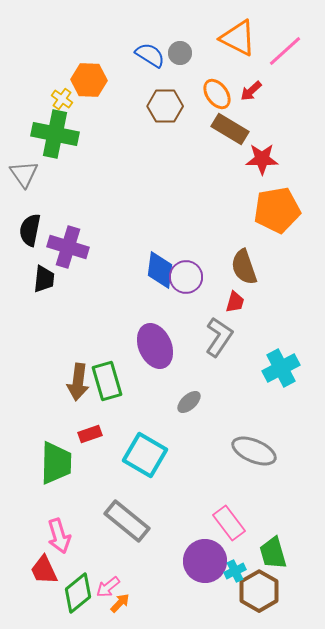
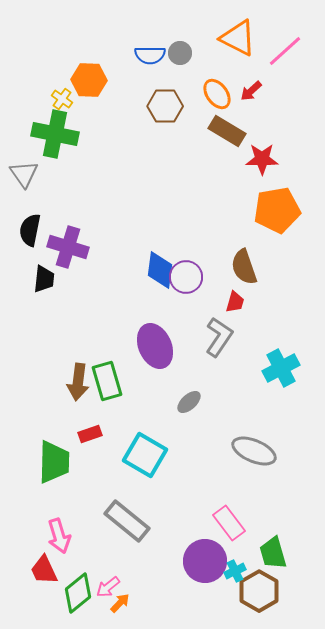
blue semicircle at (150, 55): rotated 148 degrees clockwise
brown rectangle at (230, 129): moved 3 px left, 2 px down
green trapezoid at (56, 463): moved 2 px left, 1 px up
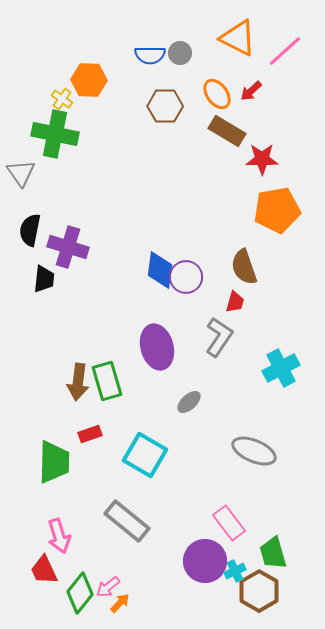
gray triangle at (24, 174): moved 3 px left, 1 px up
purple ellipse at (155, 346): moved 2 px right, 1 px down; rotated 9 degrees clockwise
green diamond at (78, 593): moved 2 px right; rotated 12 degrees counterclockwise
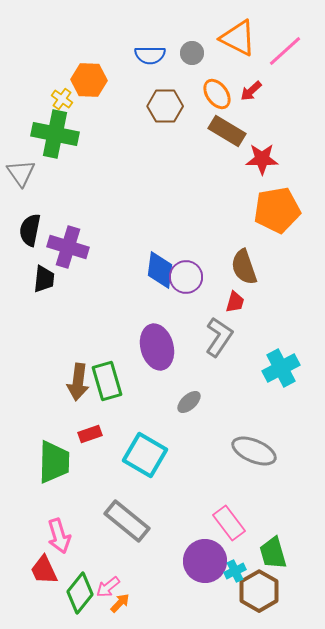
gray circle at (180, 53): moved 12 px right
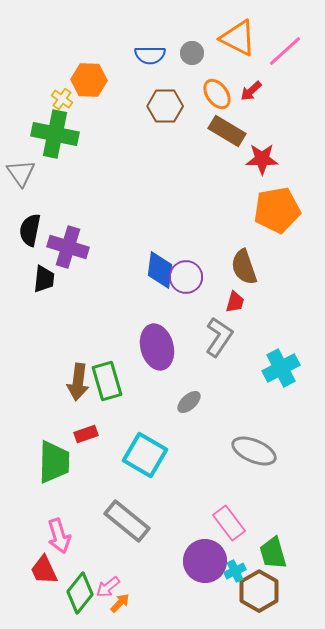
red rectangle at (90, 434): moved 4 px left
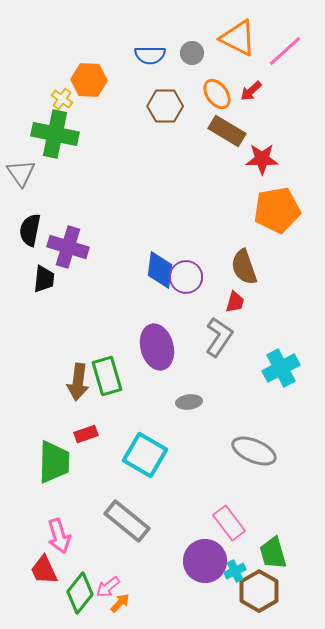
green rectangle at (107, 381): moved 5 px up
gray ellipse at (189, 402): rotated 35 degrees clockwise
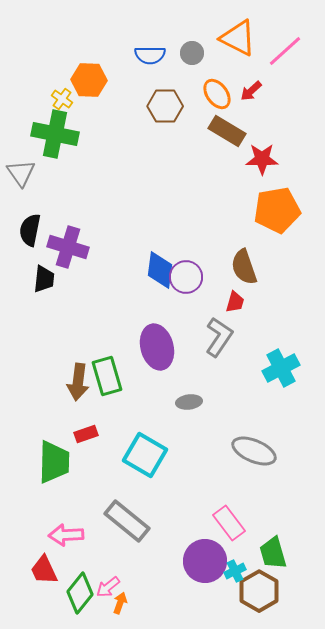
pink arrow at (59, 536): moved 7 px right, 1 px up; rotated 104 degrees clockwise
orange arrow at (120, 603): rotated 25 degrees counterclockwise
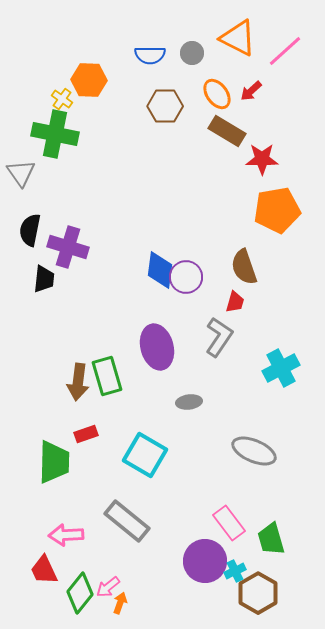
green trapezoid at (273, 553): moved 2 px left, 14 px up
brown hexagon at (259, 591): moved 1 px left, 2 px down
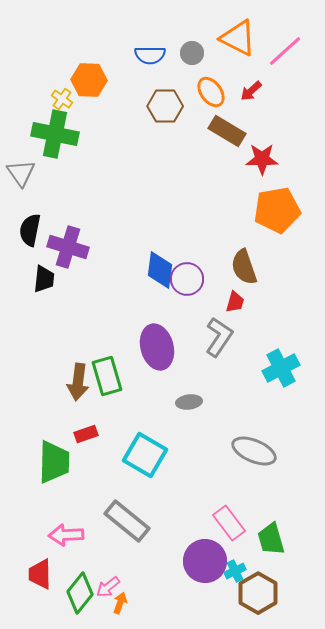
orange ellipse at (217, 94): moved 6 px left, 2 px up
purple circle at (186, 277): moved 1 px right, 2 px down
red trapezoid at (44, 570): moved 4 px left, 4 px down; rotated 24 degrees clockwise
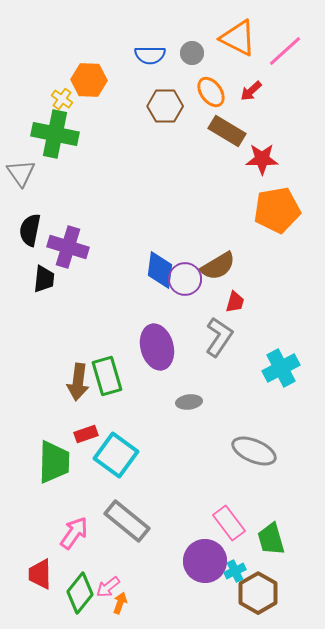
brown semicircle at (244, 267): moved 26 px left, 1 px up; rotated 102 degrees counterclockwise
purple circle at (187, 279): moved 2 px left
cyan square at (145, 455): moved 29 px left; rotated 6 degrees clockwise
pink arrow at (66, 535): moved 8 px right, 2 px up; rotated 128 degrees clockwise
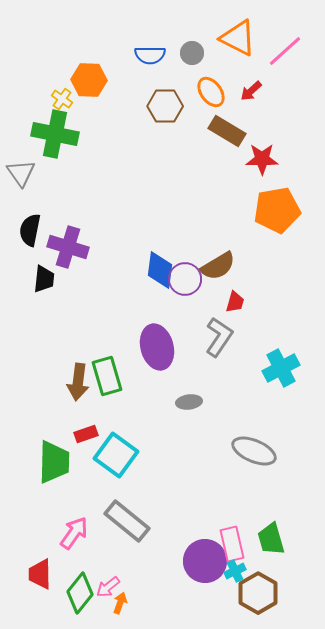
pink rectangle at (229, 523): moved 3 px right, 21 px down; rotated 24 degrees clockwise
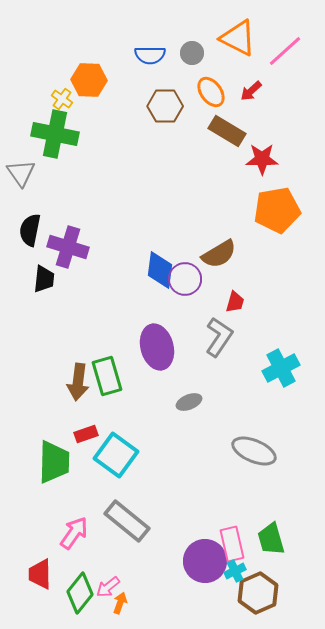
brown semicircle at (218, 266): moved 1 px right, 12 px up
gray ellipse at (189, 402): rotated 15 degrees counterclockwise
brown hexagon at (258, 593): rotated 6 degrees clockwise
